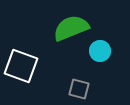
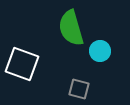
green semicircle: rotated 84 degrees counterclockwise
white square: moved 1 px right, 2 px up
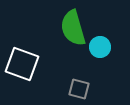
green semicircle: moved 2 px right
cyan circle: moved 4 px up
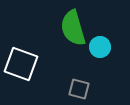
white square: moved 1 px left
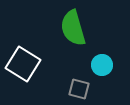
cyan circle: moved 2 px right, 18 px down
white square: moved 2 px right; rotated 12 degrees clockwise
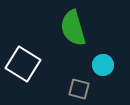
cyan circle: moved 1 px right
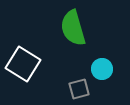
cyan circle: moved 1 px left, 4 px down
gray square: rotated 30 degrees counterclockwise
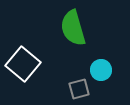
white square: rotated 8 degrees clockwise
cyan circle: moved 1 px left, 1 px down
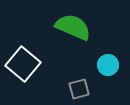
green semicircle: moved 1 px up; rotated 129 degrees clockwise
cyan circle: moved 7 px right, 5 px up
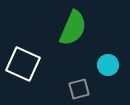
green semicircle: moved 1 px down; rotated 90 degrees clockwise
white square: rotated 16 degrees counterclockwise
